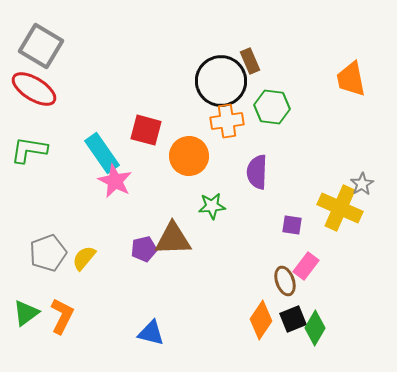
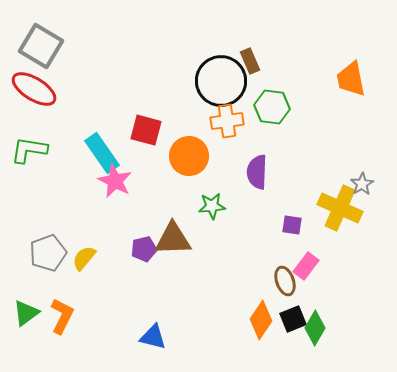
blue triangle: moved 2 px right, 4 px down
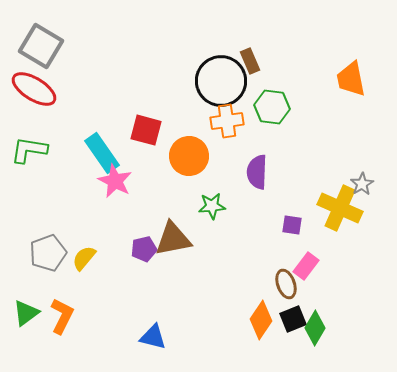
brown triangle: rotated 9 degrees counterclockwise
brown ellipse: moved 1 px right, 3 px down
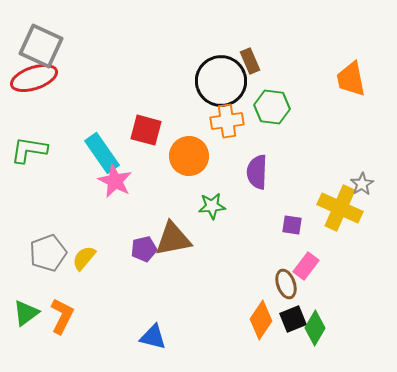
gray square: rotated 6 degrees counterclockwise
red ellipse: moved 11 px up; rotated 51 degrees counterclockwise
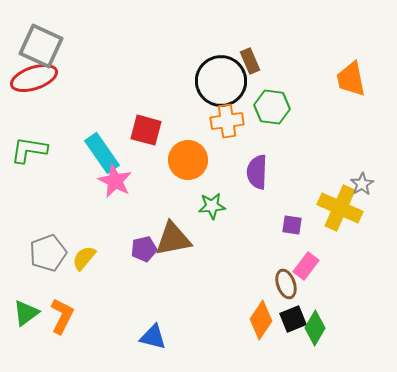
orange circle: moved 1 px left, 4 px down
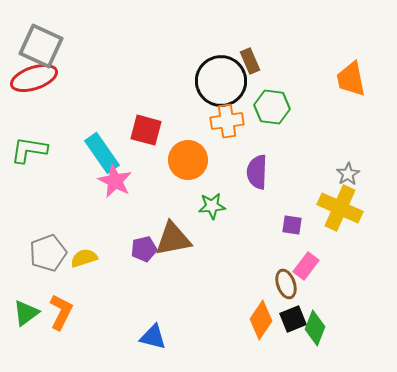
gray star: moved 14 px left, 10 px up
yellow semicircle: rotated 32 degrees clockwise
orange L-shape: moved 1 px left, 4 px up
green diamond: rotated 8 degrees counterclockwise
